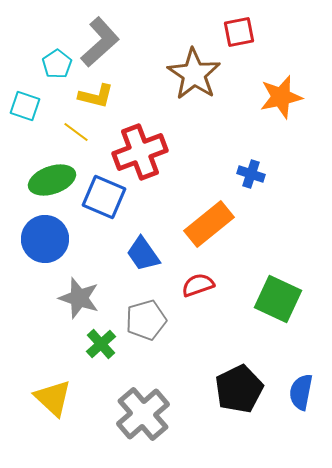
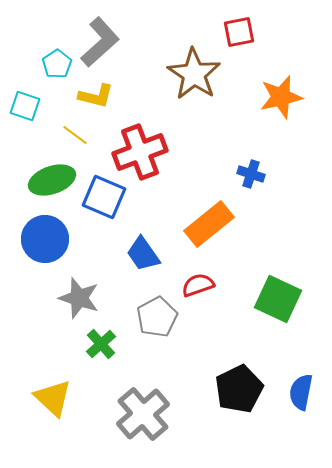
yellow line: moved 1 px left, 3 px down
gray pentagon: moved 11 px right, 3 px up; rotated 12 degrees counterclockwise
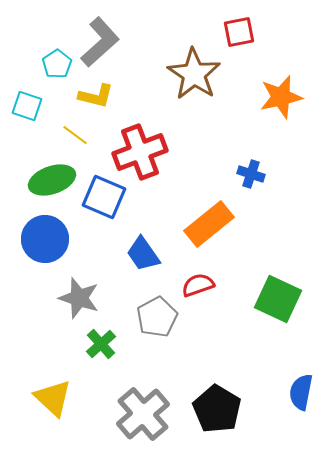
cyan square: moved 2 px right
black pentagon: moved 22 px left, 20 px down; rotated 15 degrees counterclockwise
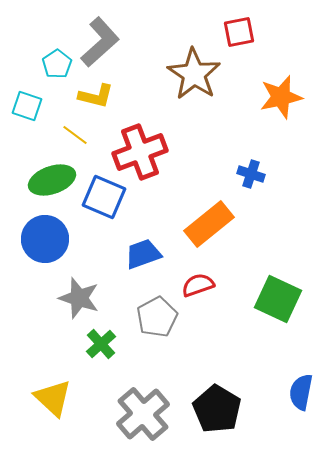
blue trapezoid: rotated 105 degrees clockwise
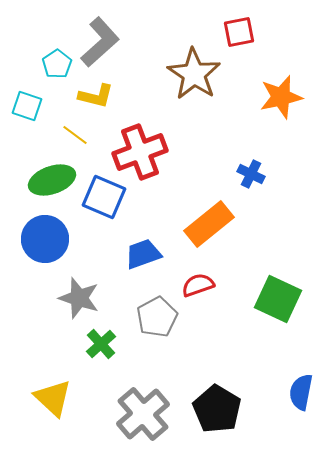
blue cross: rotated 8 degrees clockwise
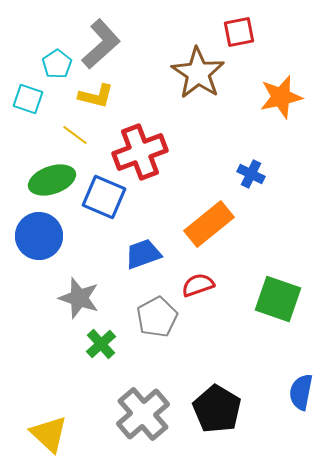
gray L-shape: moved 1 px right, 2 px down
brown star: moved 4 px right, 1 px up
cyan square: moved 1 px right, 7 px up
blue circle: moved 6 px left, 3 px up
green square: rotated 6 degrees counterclockwise
yellow triangle: moved 4 px left, 36 px down
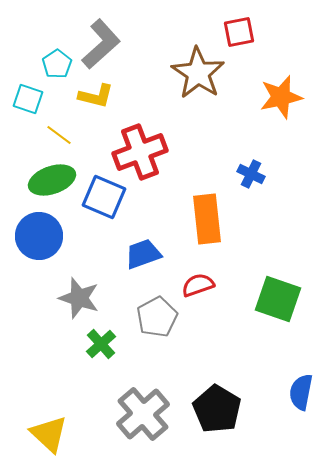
yellow line: moved 16 px left
orange rectangle: moved 2 px left, 5 px up; rotated 57 degrees counterclockwise
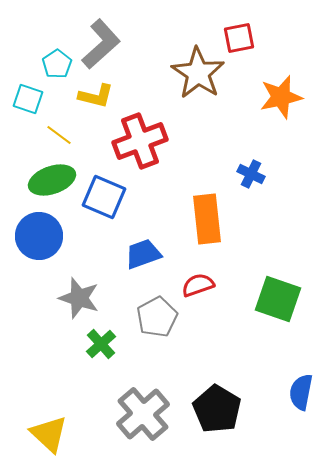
red square: moved 6 px down
red cross: moved 11 px up
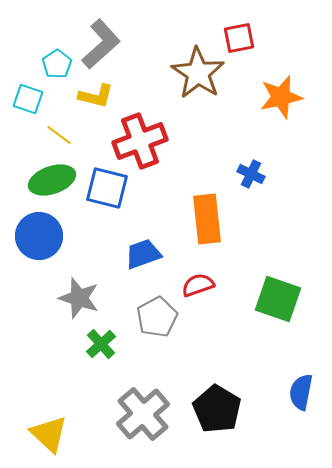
blue square: moved 3 px right, 9 px up; rotated 9 degrees counterclockwise
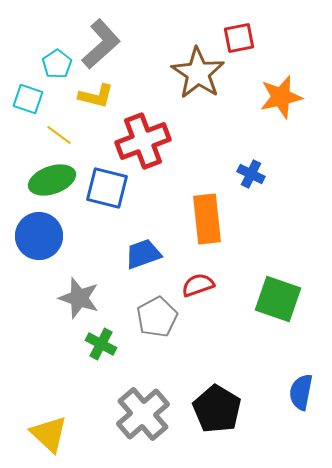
red cross: moved 3 px right
green cross: rotated 20 degrees counterclockwise
